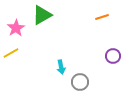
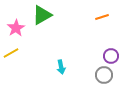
purple circle: moved 2 px left
gray circle: moved 24 px right, 7 px up
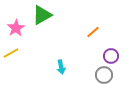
orange line: moved 9 px left, 15 px down; rotated 24 degrees counterclockwise
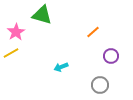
green triangle: rotated 45 degrees clockwise
pink star: moved 4 px down
cyan arrow: rotated 80 degrees clockwise
gray circle: moved 4 px left, 10 px down
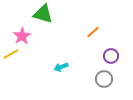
green triangle: moved 1 px right, 1 px up
pink star: moved 6 px right, 4 px down
yellow line: moved 1 px down
gray circle: moved 4 px right, 6 px up
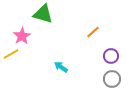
cyan arrow: rotated 56 degrees clockwise
gray circle: moved 8 px right
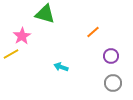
green triangle: moved 2 px right
cyan arrow: rotated 16 degrees counterclockwise
gray circle: moved 1 px right, 4 px down
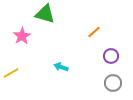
orange line: moved 1 px right
yellow line: moved 19 px down
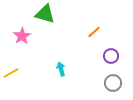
cyan arrow: moved 2 px down; rotated 56 degrees clockwise
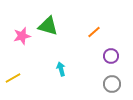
green triangle: moved 3 px right, 12 px down
pink star: rotated 18 degrees clockwise
yellow line: moved 2 px right, 5 px down
gray circle: moved 1 px left, 1 px down
